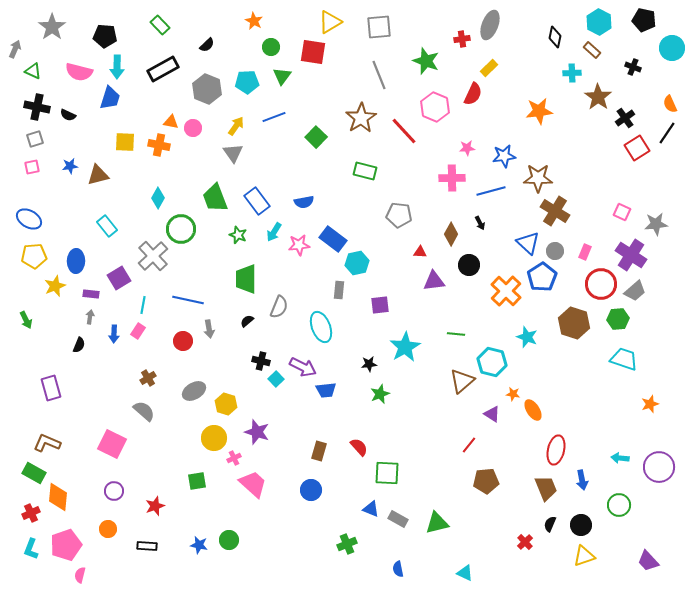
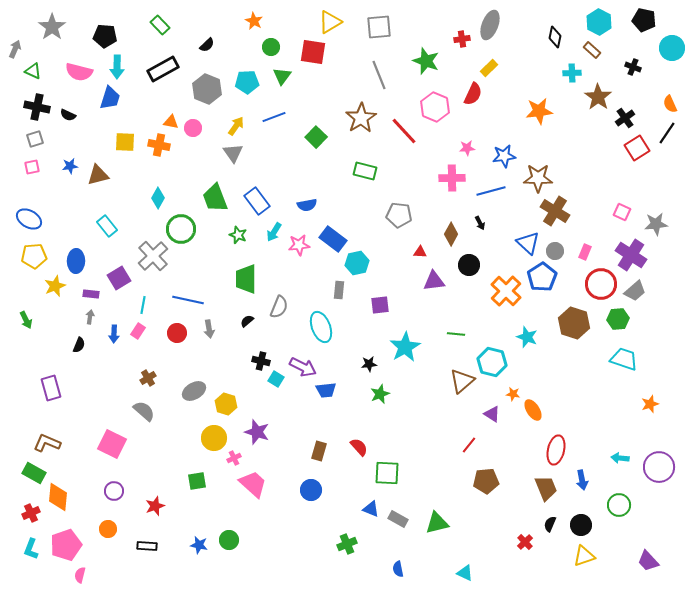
blue semicircle at (304, 202): moved 3 px right, 3 px down
red circle at (183, 341): moved 6 px left, 8 px up
cyan square at (276, 379): rotated 14 degrees counterclockwise
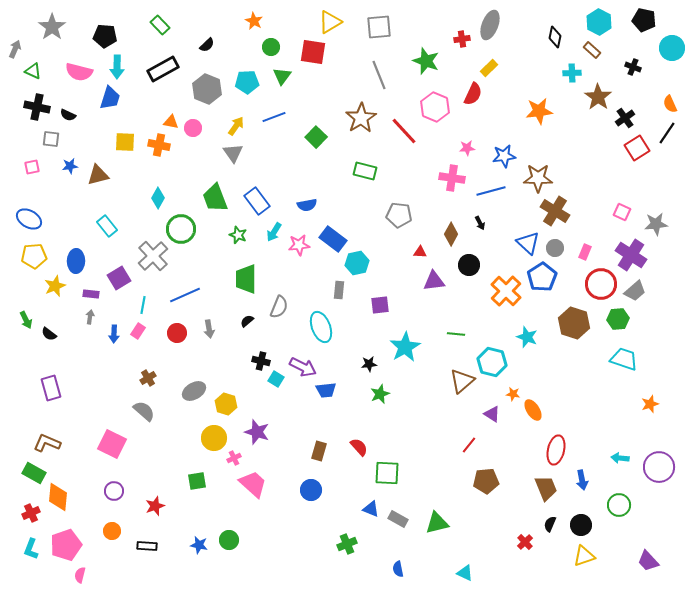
gray square at (35, 139): moved 16 px right; rotated 24 degrees clockwise
pink cross at (452, 178): rotated 10 degrees clockwise
gray circle at (555, 251): moved 3 px up
blue line at (188, 300): moved 3 px left, 5 px up; rotated 36 degrees counterclockwise
black semicircle at (79, 345): moved 30 px left, 11 px up; rotated 105 degrees clockwise
orange circle at (108, 529): moved 4 px right, 2 px down
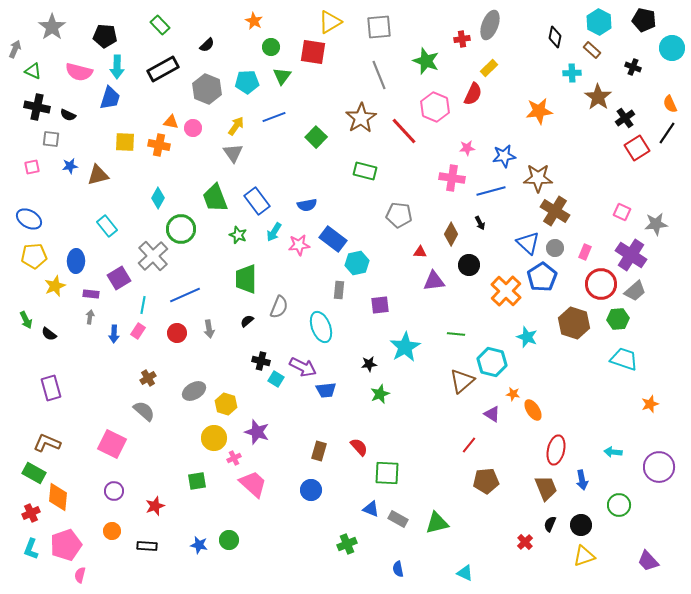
cyan arrow at (620, 458): moved 7 px left, 6 px up
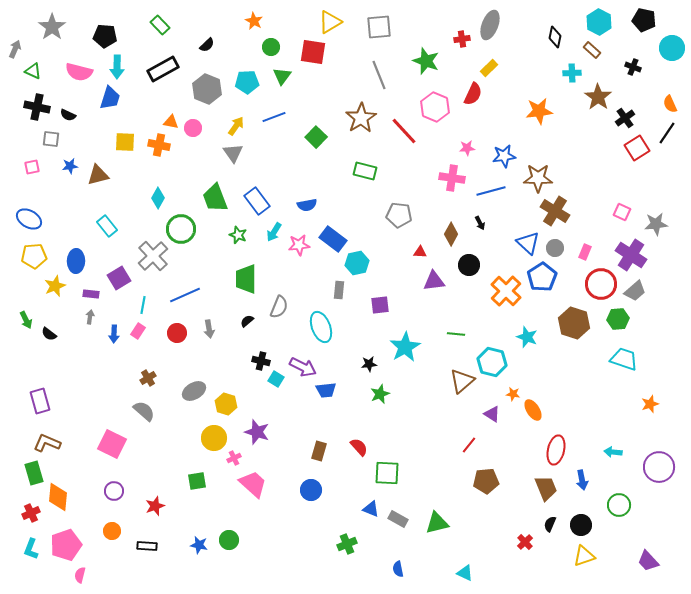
purple rectangle at (51, 388): moved 11 px left, 13 px down
green rectangle at (34, 473): rotated 45 degrees clockwise
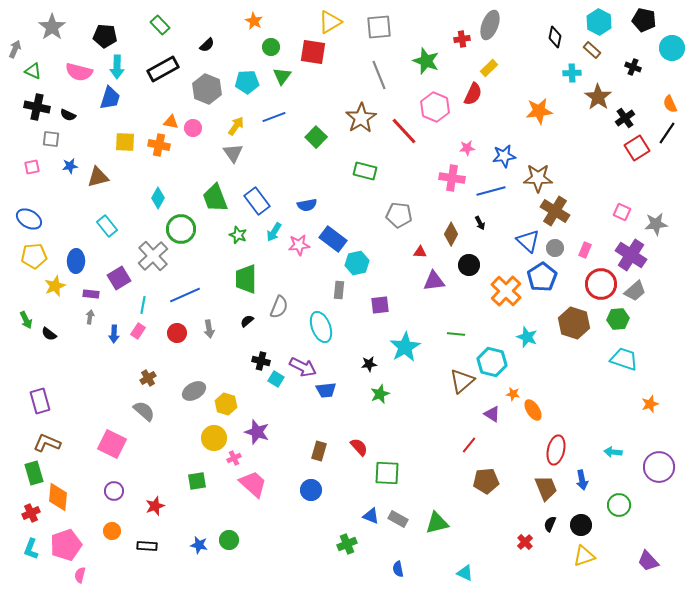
brown triangle at (98, 175): moved 2 px down
blue triangle at (528, 243): moved 2 px up
pink rectangle at (585, 252): moved 2 px up
blue triangle at (371, 509): moved 7 px down
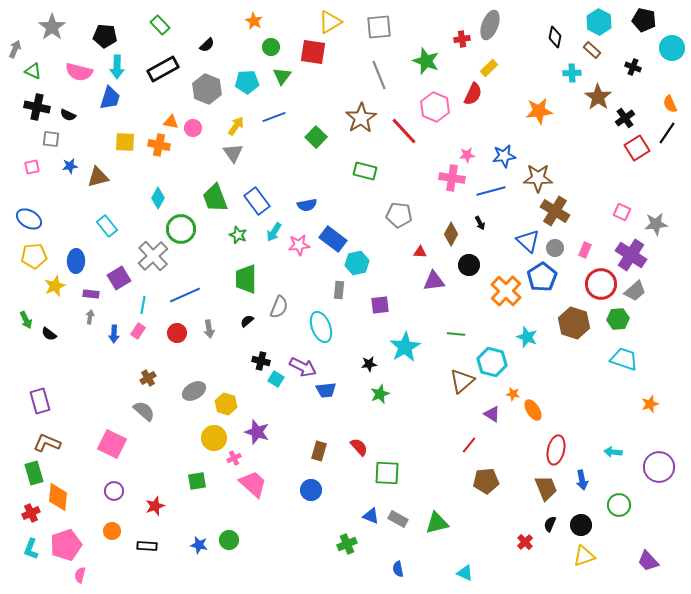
pink star at (467, 148): moved 7 px down
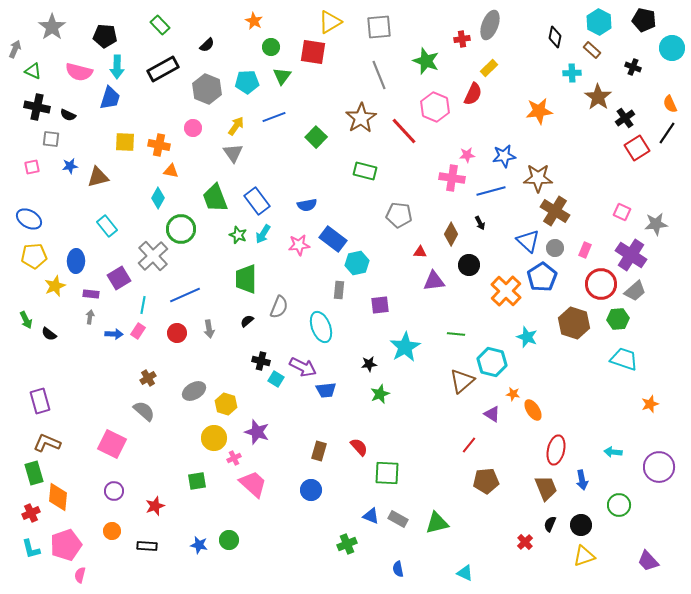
orange triangle at (171, 122): moved 49 px down
cyan arrow at (274, 232): moved 11 px left, 2 px down
blue arrow at (114, 334): rotated 90 degrees counterclockwise
cyan L-shape at (31, 549): rotated 35 degrees counterclockwise
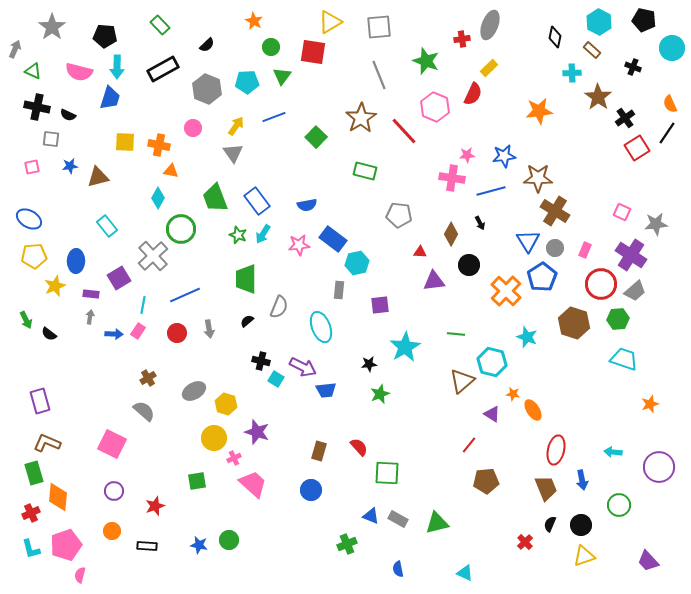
blue triangle at (528, 241): rotated 15 degrees clockwise
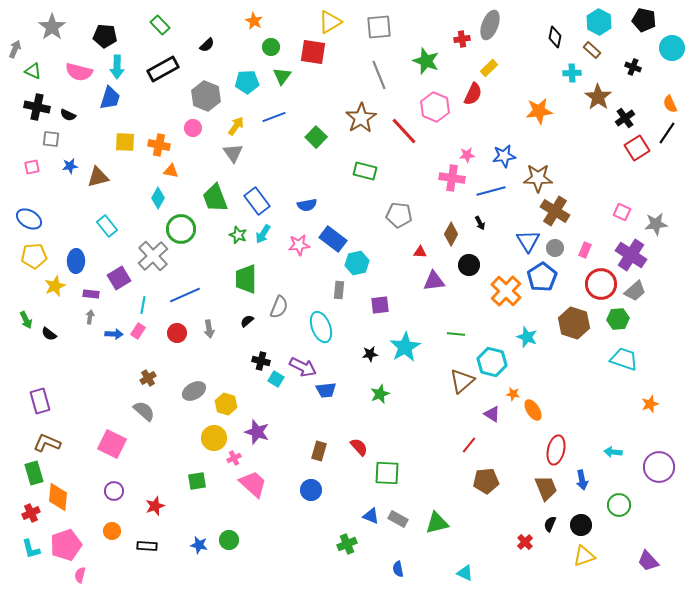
gray hexagon at (207, 89): moved 1 px left, 7 px down
black star at (369, 364): moved 1 px right, 10 px up
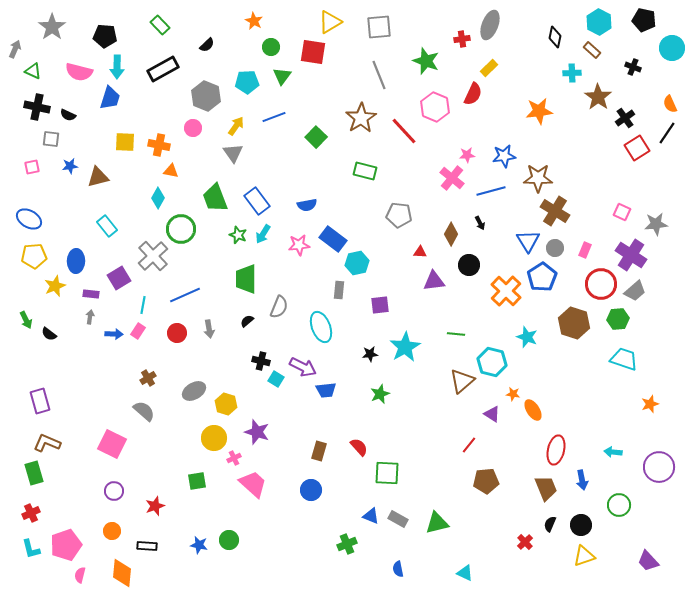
pink cross at (452, 178): rotated 30 degrees clockwise
orange diamond at (58, 497): moved 64 px right, 76 px down
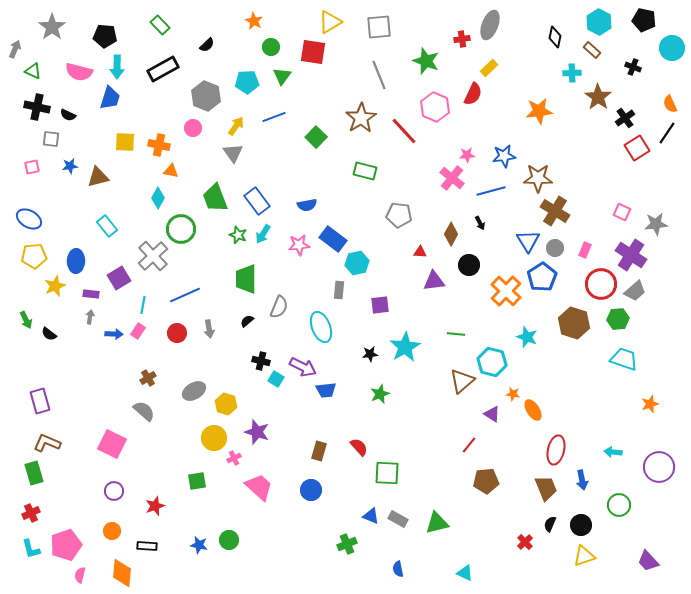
pink trapezoid at (253, 484): moved 6 px right, 3 px down
